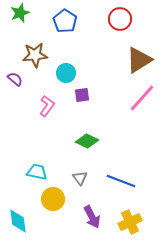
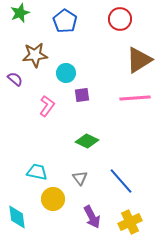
pink line: moved 7 px left; rotated 44 degrees clockwise
blue line: rotated 28 degrees clockwise
cyan diamond: moved 1 px left, 4 px up
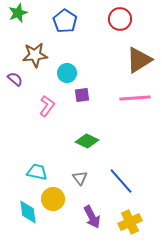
green star: moved 2 px left
cyan circle: moved 1 px right
cyan diamond: moved 11 px right, 5 px up
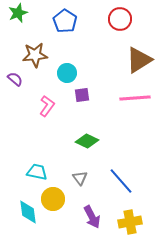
yellow cross: rotated 15 degrees clockwise
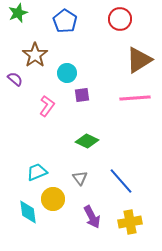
brown star: rotated 30 degrees counterclockwise
cyan trapezoid: rotated 35 degrees counterclockwise
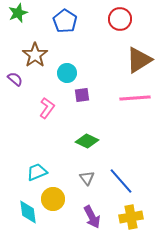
pink L-shape: moved 2 px down
gray triangle: moved 7 px right
yellow cross: moved 1 px right, 5 px up
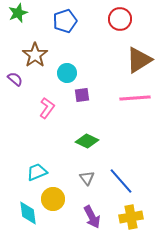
blue pentagon: rotated 20 degrees clockwise
cyan diamond: moved 1 px down
